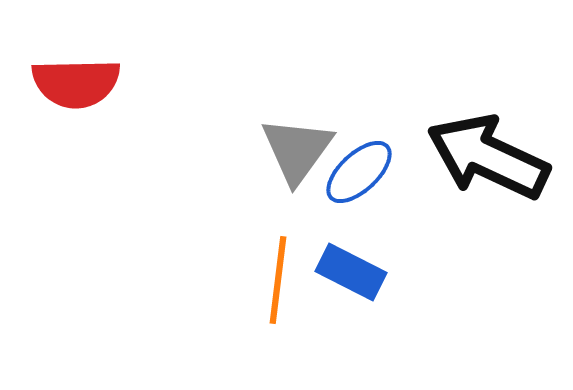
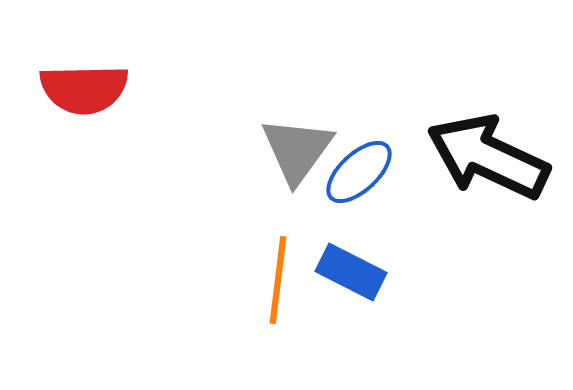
red semicircle: moved 8 px right, 6 px down
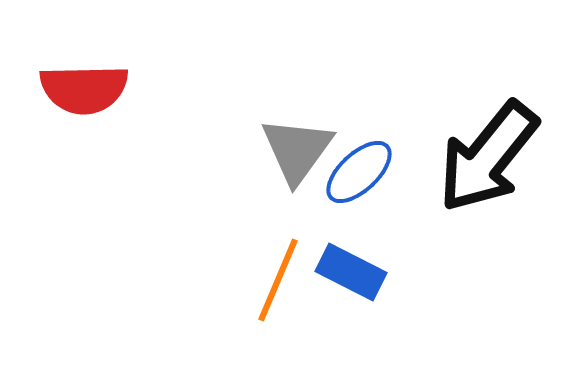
black arrow: rotated 76 degrees counterclockwise
orange line: rotated 16 degrees clockwise
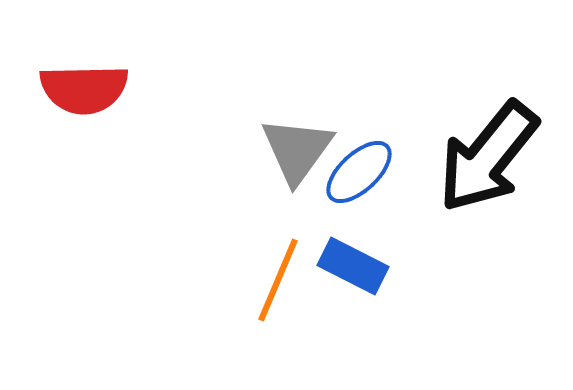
blue rectangle: moved 2 px right, 6 px up
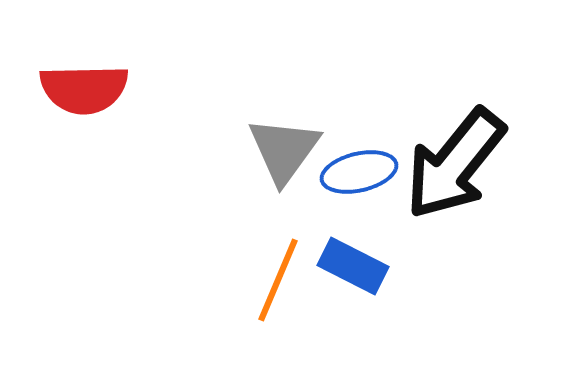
gray triangle: moved 13 px left
black arrow: moved 33 px left, 7 px down
blue ellipse: rotated 30 degrees clockwise
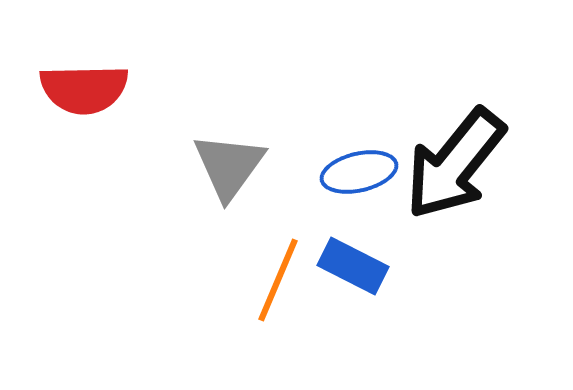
gray triangle: moved 55 px left, 16 px down
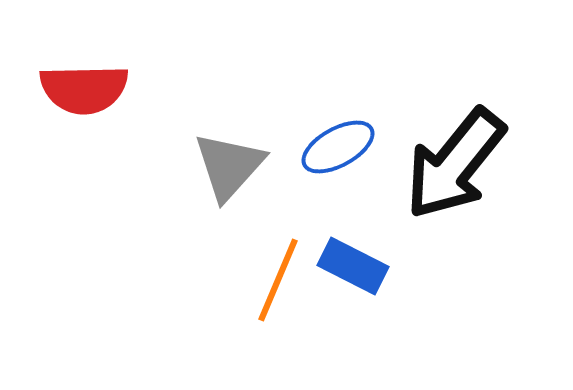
gray triangle: rotated 6 degrees clockwise
blue ellipse: moved 21 px left, 25 px up; rotated 16 degrees counterclockwise
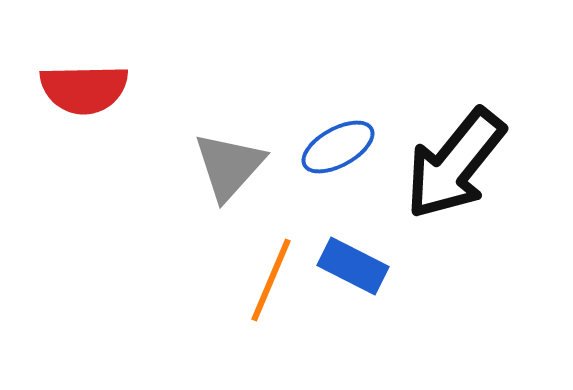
orange line: moved 7 px left
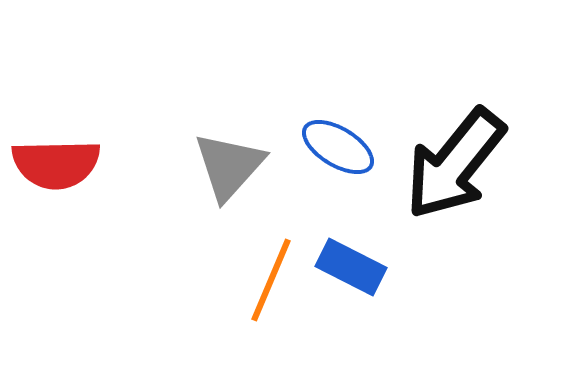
red semicircle: moved 28 px left, 75 px down
blue ellipse: rotated 60 degrees clockwise
blue rectangle: moved 2 px left, 1 px down
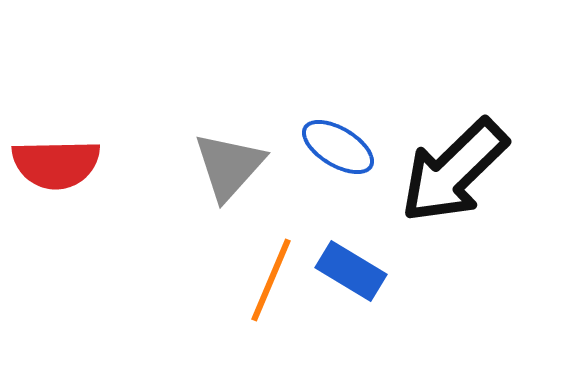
black arrow: moved 1 px left, 7 px down; rotated 7 degrees clockwise
blue rectangle: moved 4 px down; rotated 4 degrees clockwise
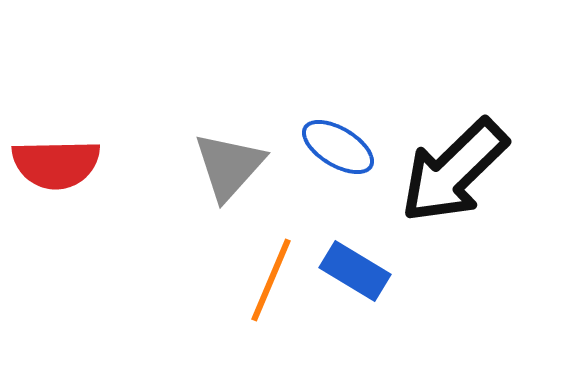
blue rectangle: moved 4 px right
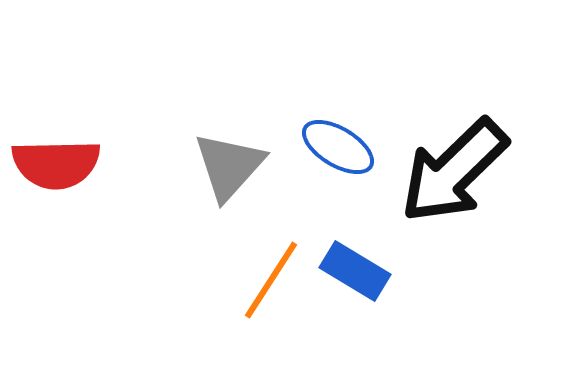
orange line: rotated 10 degrees clockwise
